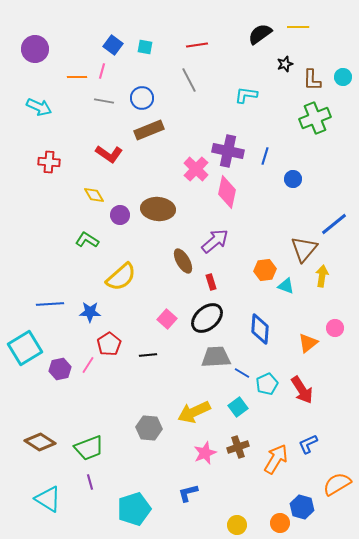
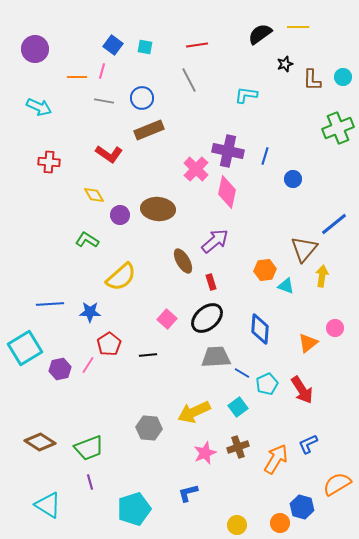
green cross at (315, 118): moved 23 px right, 10 px down
cyan triangle at (48, 499): moved 6 px down
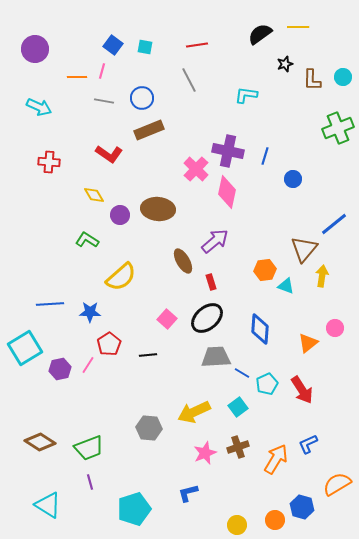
orange circle at (280, 523): moved 5 px left, 3 px up
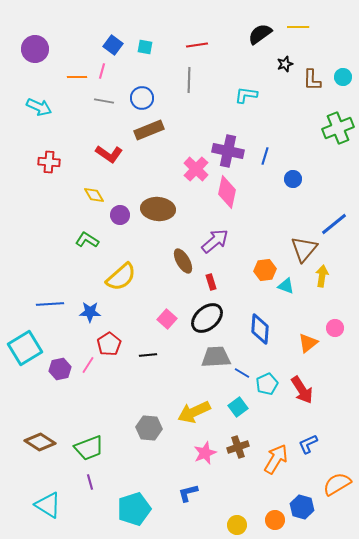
gray line at (189, 80): rotated 30 degrees clockwise
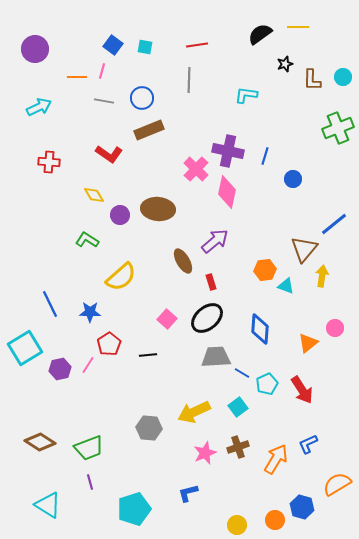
cyan arrow at (39, 107): rotated 50 degrees counterclockwise
blue line at (50, 304): rotated 68 degrees clockwise
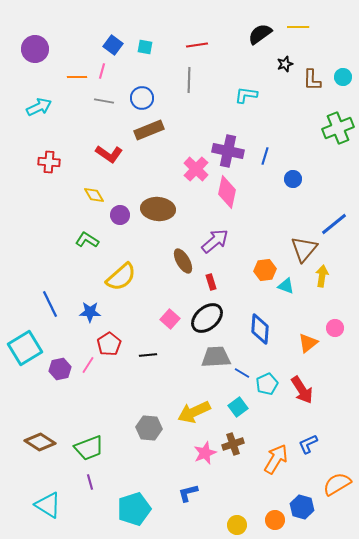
pink square at (167, 319): moved 3 px right
brown cross at (238, 447): moved 5 px left, 3 px up
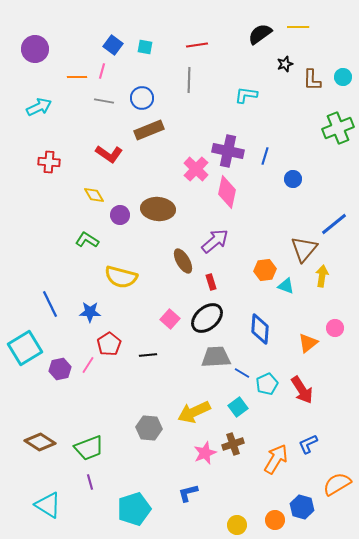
yellow semicircle at (121, 277): rotated 56 degrees clockwise
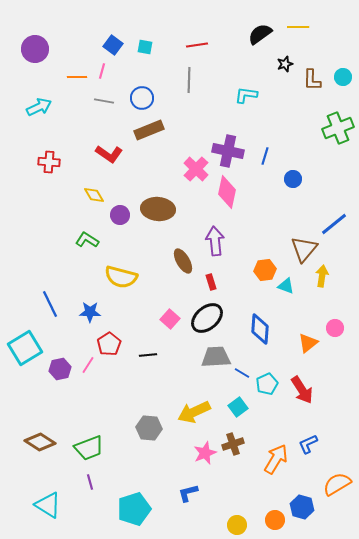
purple arrow at (215, 241): rotated 56 degrees counterclockwise
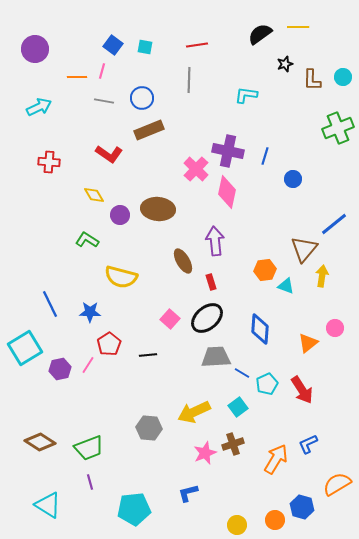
cyan pentagon at (134, 509): rotated 12 degrees clockwise
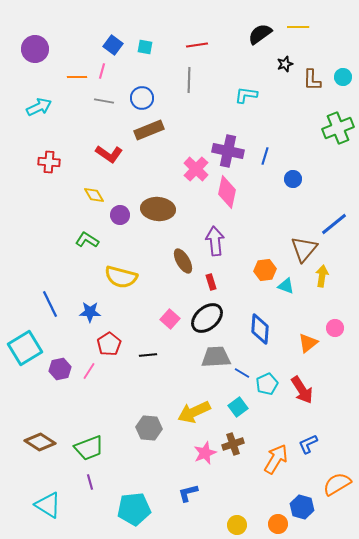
pink line at (88, 365): moved 1 px right, 6 px down
orange circle at (275, 520): moved 3 px right, 4 px down
